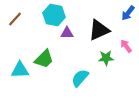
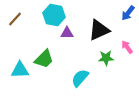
pink arrow: moved 1 px right, 1 px down
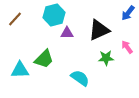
cyan hexagon: rotated 25 degrees counterclockwise
cyan semicircle: rotated 84 degrees clockwise
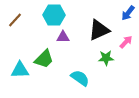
cyan hexagon: rotated 15 degrees clockwise
brown line: moved 1 px down
purple triangle: moved 4 px left, 4 px down
pink arrow: moved 1 px left, 5 px up; rotated 80 degrees clockwise
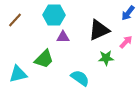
cyan triangle: moved 2 px left, 4 px down; rotated 12 degrees counterclockwise
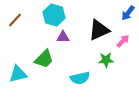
cyan hexagon: rotated 15 degrees clockwise
pink arrow: moved 3 px left, 1 px up
green star: moved 2 px down
cyan semicircle: rotated 132 degrees clockwise
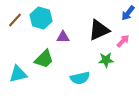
cyan hexagon: moved 13 px left, 3 px down
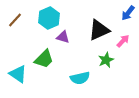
cyan hexagon: moved 8 px right; rotated 20 degrees clockwise
purple triangle: rotated 16 degrees clockwise
green star: rotated 21 degrees counterclockwise
cyan triangle: rotated 48 degrees clockwise
